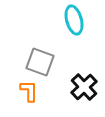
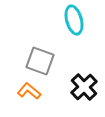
gray square: moved 1 px up
orange L-shape: rotated 50 degrees counterclockwise
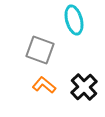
gray square: moved 11 px up
orange L-shape: moved 15 px right, 6 px up
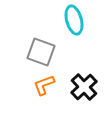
gray square: moved 1 px right, 2 px down
orange L-shape: rotated 60 degrees counterclockwise
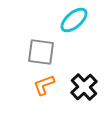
cyan ellipse: rotated 64 degrees clockwise
gray square: rotated 12 degrees counterclockwise
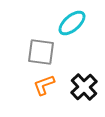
cyan ellipse: moved 2 px left, 3 px down
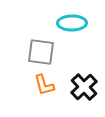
cyan ellipse: rotated 40 degrees clockwise
orange L-shape: rotated 85 degrees counterclockwise
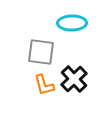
black cross: moved 10 px left, 8 px up
